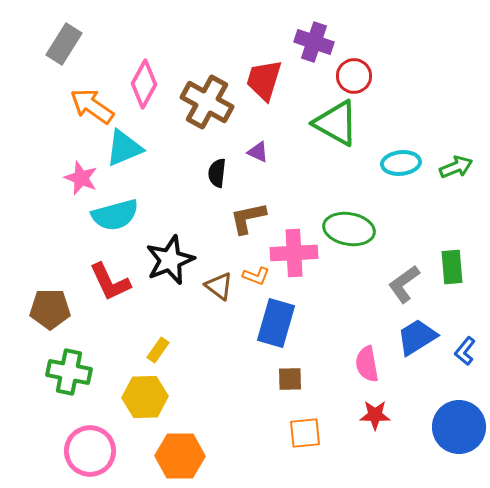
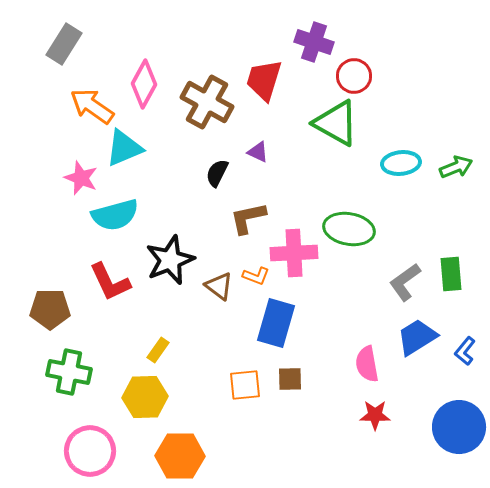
black semicircle: rotated 20 degrees clockwise
green rectangle: moved 1 px left, 7 px down
gray L-shape: moved 1 px right, 2 px up
orange square: moved 60 px left, 48 px up
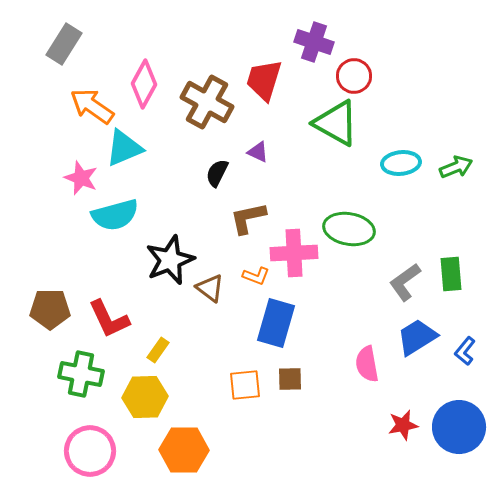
red L-shape: moved 1 px left, 37 px down
brown triangle: moved 9 px left, 2 px down
green cross: moved 12 px right, 2 px down
red star: moved 28 px right, 10 px down; rotated 12 degrees counterclockwise
orange hexagon: moved 4 px right, 6 px up
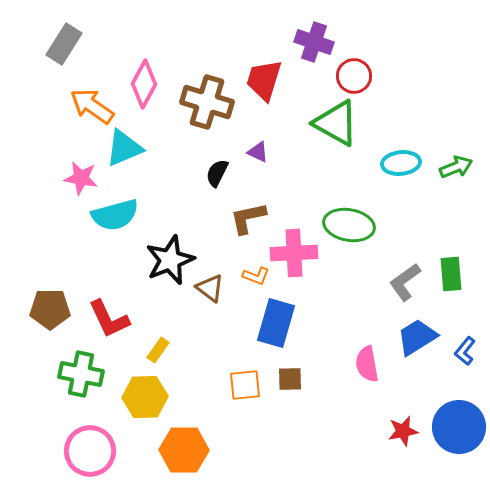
brown cross: rotated 12 degrees counterclockwise
pink star: rotated 12 degrees counterclockwise
green ellipse: moved 4 px up
red star: moved 6 px down
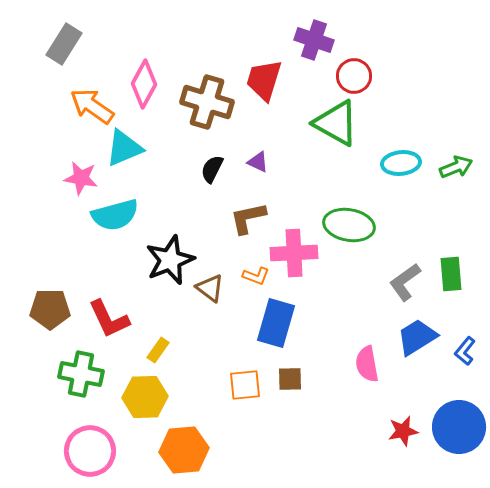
purple cross: moved 2 px up
purple triangle: moved 10 px down
black semicircle: moved 5 px left, 4 px up
orange hexagon: rotated 6 degrees counterclockwise
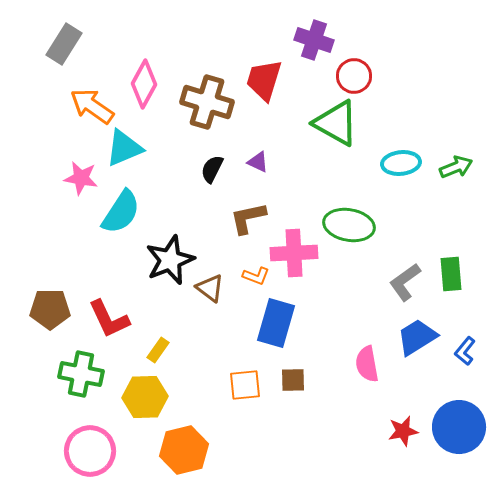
cyan semicircle: moved 6 px right, 3 px up; rotated 42 degrees counterclockwise
brown square: moved 3 px right, 1 px down
orange hexagon: rotated 9 degrees counterclockwise
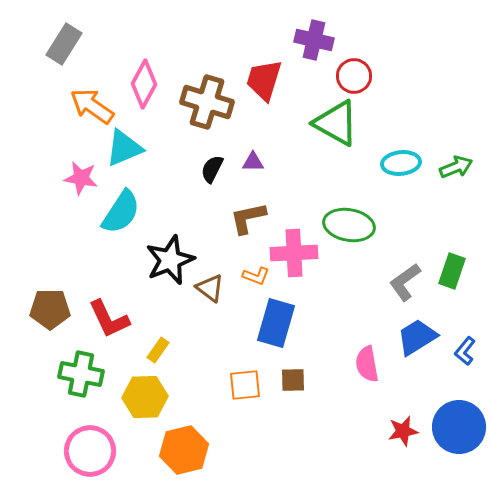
purple cross: rotated 6 degrees counterclockwise
purple triangle: moved 5 px left; rotated 25 degrees counterclockwise
green rectangle: moved 1 px right, 3 px up; rotated 24 degrees clockwise
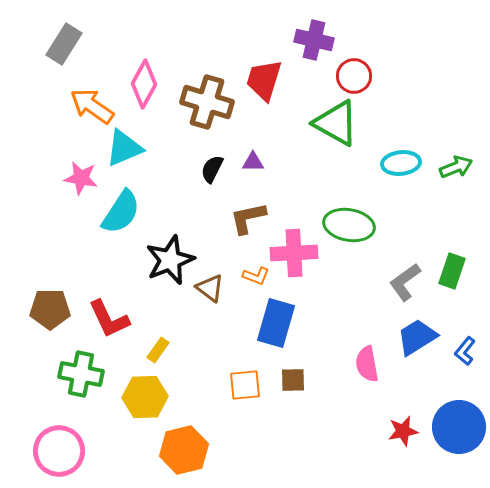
pink circle: moved 31 px left
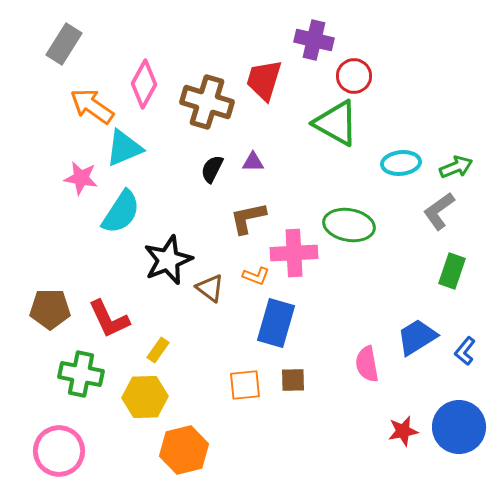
black star: moved 2 px left
gray L-shape: moved 34 px right, 71 px up
